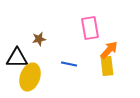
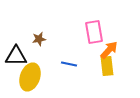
pink rectangle: moved 4 px right, 4 px down
black triangle: moved 1 px left, 2 px up
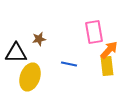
black triangle: moved 3 px up
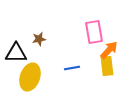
blue line: moved 3 px right, 4 px down; rotated 21 degrees counterclockwise
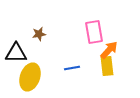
brown star: moved 5 px up
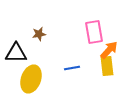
yellow ellipse: moved 1 px right, 2 px down
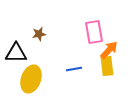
blue line: moved 2 px right, 1 px down
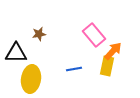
pink rectangle: moved 3 px down; rotated 30 degrees counterclockwise
orange arrow: moved 4 px right, 1 px down
yellow rectangle: rotated 18 degrees clockwise
yellow ellipse: rotated 12 degrees counterclockwise
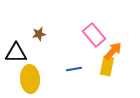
yellow ellipse: moved 1 px left; rotated 12 degrees counterclockwise
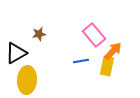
black triangle: rotated 30 degrees counterclockwise
blue line: moved 7 px right, 8 px up
yellow ellipse: moved 3 px left, 1 px down; rotated 8 degrees clockwise
